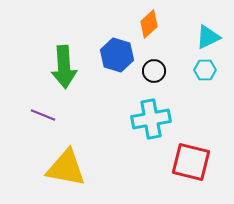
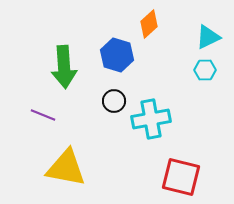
black circle: moved 40 px left, 30 px down
red square: moved 10 px left, 15 px down
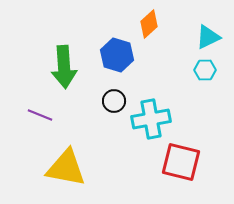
purple line: moved 3 px left
red square: moved 15 px up
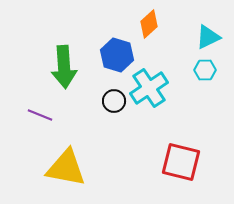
cyan cross: moved 2 px left, 31 px up; rotated 24 degrees counterclockwise
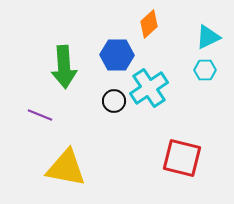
blue hexagon: rotated 16 degrees counterclockwise
red square: moved 1 px right, 4 px up
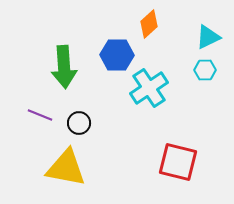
black circle: moved 35 px left, 22 px down
red square: moved 4 px left, 4 px down
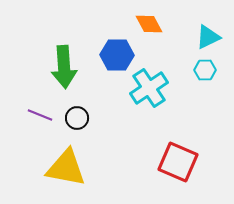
orange diamond: rotated 76 degrees counterclockwise
black circle: moved 2 px left, 5 px up
red square: rotated 9 degrees clockwise
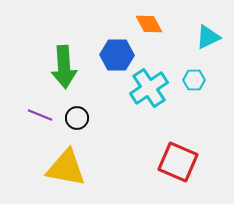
cyan hexagon: moved 11 px left, 10 px down
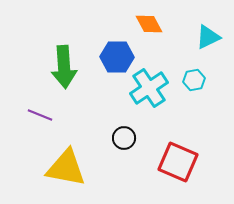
blue hexagon: moved 2 px down
cyan hexagon: rotated 10 degrees counterclockwise
black circle: moved 47 px right, 20 px down
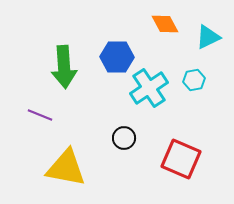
orange diamond: moved 16 px right
red square: moved 3 px right, 3 px up
